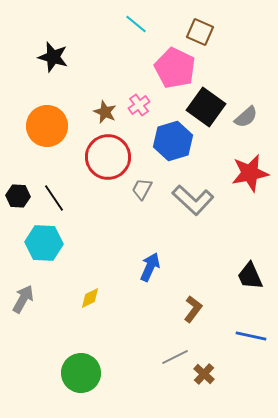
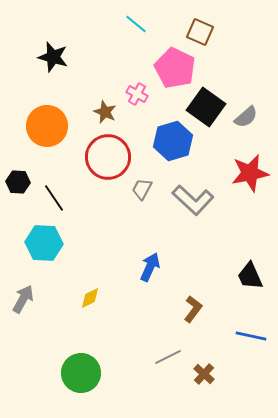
pink cross: moved 2 px left, 11 px up; rotated 25 degrees counterclockwise
black hexagon: moved 14 px up
gray line: moved 7 px left
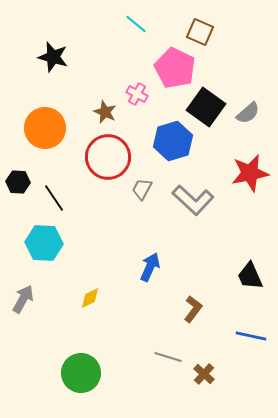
gray semicircle: moved 2 px right, 4 px up
orange circle: moved 2 px left, 2 px down
gray line: rotated 44 degrees clockwise
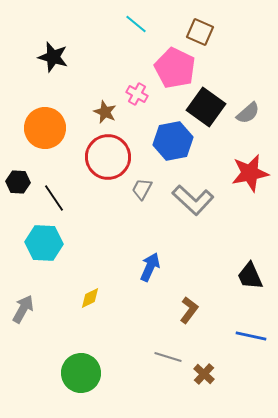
blue hexagon: rotated 6 degrees clockwise
gray arrow: moved 10 px down
brown L-shape: moved 4 px left, 1 px down
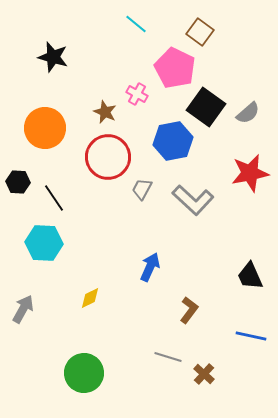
brown square: rotated 12 degrees clockwise
green circle: moved 3 px right
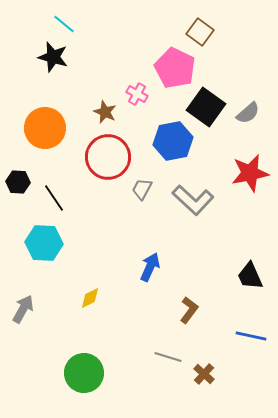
cyan line: moved 72 px left
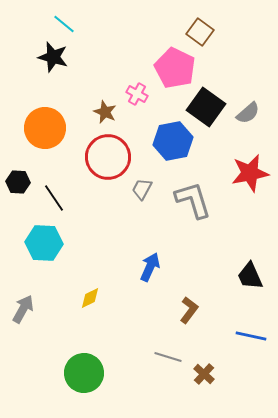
gray L-shape: rotated 150 degrees counterclockwise
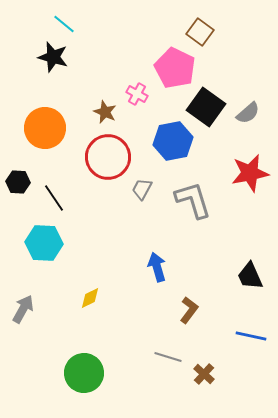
blue arrow: moved 7 px right; rotated 40 degrees counterclockwise
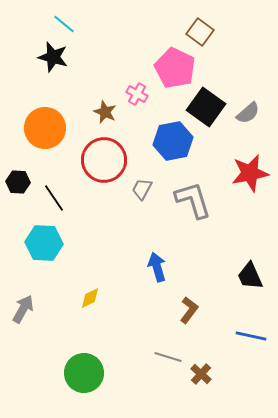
red circle: moved 4 px left, 3 px down
brown cross: moved 3 px left
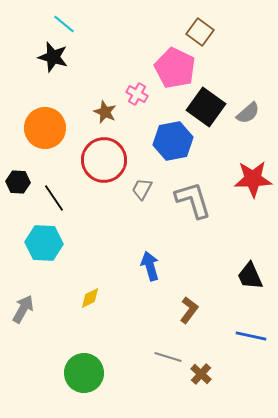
red star: moved 3 px right, 6 px down; rotated 9 degrees clockwise
blue arrow: moved 7 px left, 1 px up
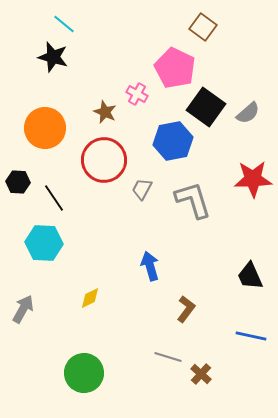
brown square: moved 3 px right, 5 px up
brown L-shape: moved 3 px left, 1 px up
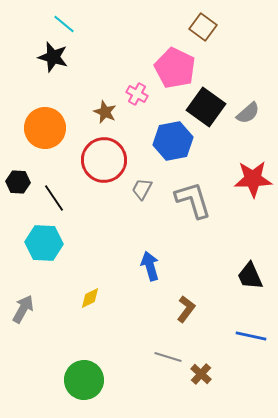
green circle: moved 7 px down
